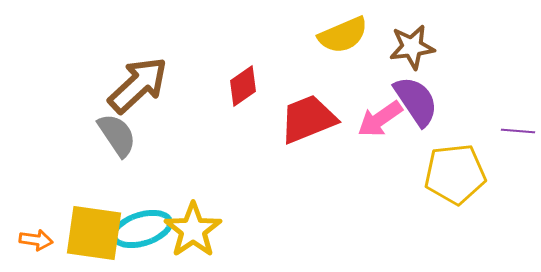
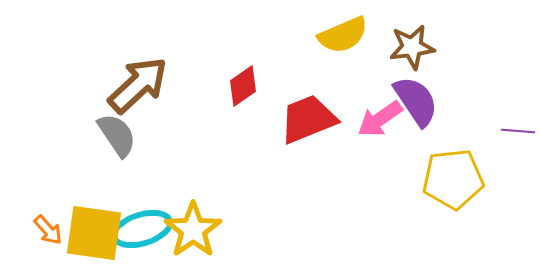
yellow pentagon: moved 2 px left, 5 px down
orange arrow: moved 12 px right, 10 px up; rotated 40 degrees clockwise
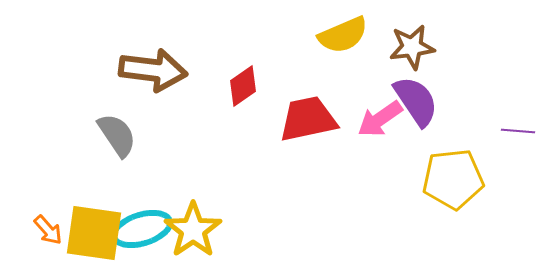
brown arrow: moved 15 px right, 15 px up; rotated 50 degrees clockwise
red trapezoid: rotated 10 degrees clockwise
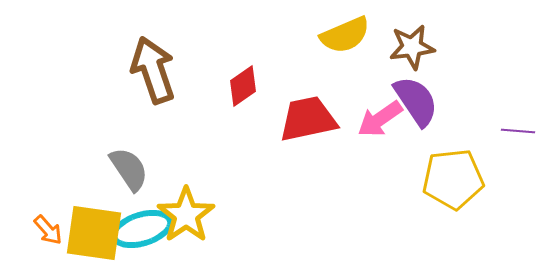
yellow semicircle: moved 2 px right
brown arrow: rotated 116 degrees counterclockwise
gray semicircle: moved 12 px right, 34 px down
yellow star: moved 7 px left, 15 px up
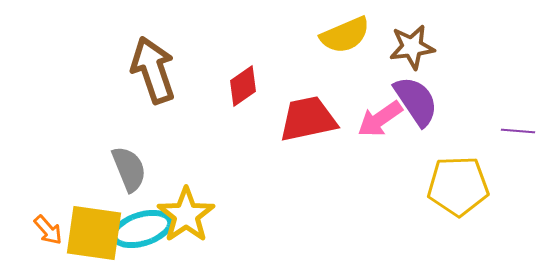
gray semicircle: rotated 12 degrees clockwise
yellow pentagon: moved 5 px right, 7 px down; rotated 4 degrees clockwise
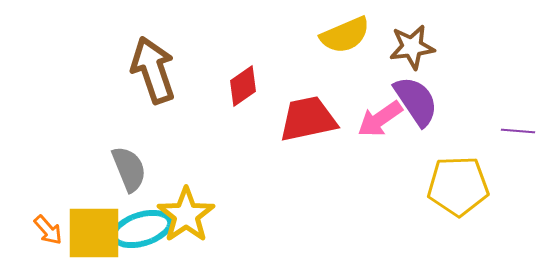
yellow square: rotated 8 degrees counterclockwise
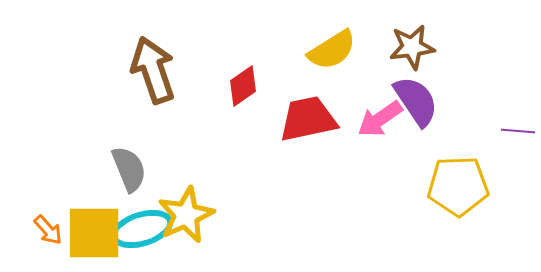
yellow semicircle: moved 13 px left, 15 px down; rotated 9 degrees counterclockwise
yellow star: rotated 10 degrees clockwise
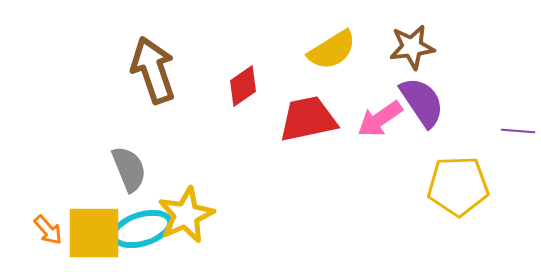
purple semicircle: moved 6 px right, 1 px down
